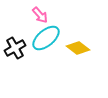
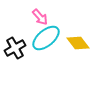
pink arrow: moved 2 px down
yellow diamond: moved 5 px up; rotated 15 degrees clockwise
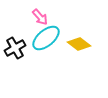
yellow diamond: moved 1 px right, 1 px down; rotated 15 degrees counterclockwise
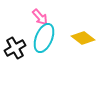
cyan ellipse: moved 2 px left; rotated 28 degrees counterclockwise
yellow diamond: moved 4 px right, 6 px up
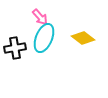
black cross: rotated 20 degrees clockwise
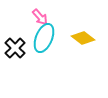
black cross: rotated 35 degrees counterclockwise
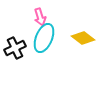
pink arrow: rotated 24 degrees clockwise
black cross: rotated 20 degrees clockwise
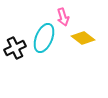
pink arrow: moved 23 px right
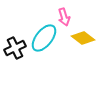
pink arrow: moved 1 px right
cyan ellipse: rotated 16 degrees clockwise
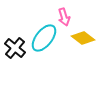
black cross: rotated 25 degrees counterclockwise
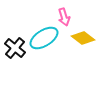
cyan ellipse: rotated 20 degrees clockwise
